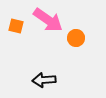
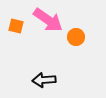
orange circle: moved 1 px up
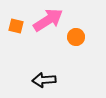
pink arrow: rotated 68 degrees counterclockwise
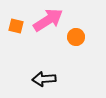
black arrow: moved 1 px up
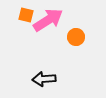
orange square: moved 10 px right, 11 px up
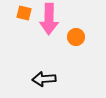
orange square: moved 2 px left, 2 px up
pink arrow: moved 1 px right, 1 px up; rotated 124 degrees clockwise
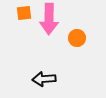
orange square: rotated 21 degrees counterclockwise
orange circle: moved 1 px right, 1 px down
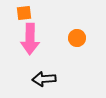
pink arrow: moved 19 px left, 20 px down
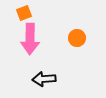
orange square: rotated 14 degrees counterclockwise
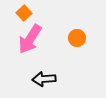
orange square: rotated 21 degrees counterclockwise
pink arrow: rotated 32 degrees clockwise
